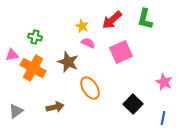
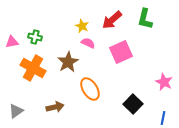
pink triangle: moved 13 px up
brown star: rotated 20 degrees clockwise
orange ellipse: moved 1 px down
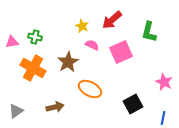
green L-shape: moved 4 px right, 13 px down
pink semicircle: moved 4 px right, 2 px down
orange ellipse: rotated 30 degrees counterclockwise
black square: rotated 18 degrees clockwise
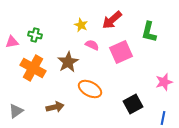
yellow star: moved 1 px left, 1 px up
green cross: moved 2 px up
pink star: rotated 30 degrees clockwise
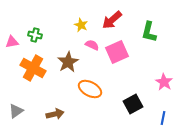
pink square: moved 4 px left
pink star: rotated 24 degrees counterclockwise
brown arrow: moved 7 px down
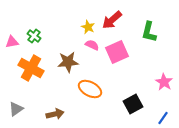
yellow star: moved 7 px right, 2 px down
green cross: moved 1 px left, 1 px down; rotated 24 degrees clockwise
brown star: rotated 25 degrees clockwise
orange cross: moved 2 px left
gray triangle: moved 2 px up
blue line: rotated 24 degrees clockwise
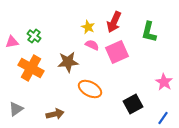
red arrow: moved 2 px right, 2 px down; rotated 25 degrees counterclockwise
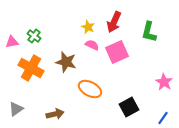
brown star: moved 2 px left; rotated 20 degrees clockwise
black square: moved 4 px left, 3 px down
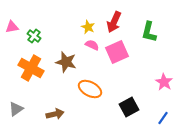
pink triangle: moved 15 px up
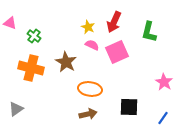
pink triangle: moved 2 px left, 4 px up; rotated 32 degrees clockwise
brown star: rotated 15 degrees clockwise
orange cross: rotated 15 degrees counterclockwise
orange ellipse: rotated 20 degrees counterclockwise
black square: rotated 30 degrees clockwise
brown arrow: moved 33 px right
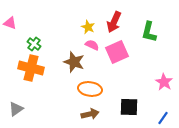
green cross: moved 8 px down
brown star: moved 8 px right; rotated 10 degrees counterclockwise
brown arrow: moved 2 px right
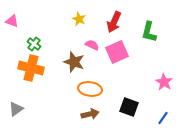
pink triangle: moved 2 px right, 2 px up
yellow star: moved 9 px left, 8 px up
black square: rotated 18 degrees clockwise
